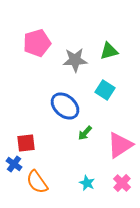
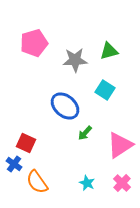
pink pentagon: moved 3 px left
red square: rotated 30 degrees clockwise
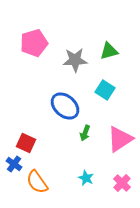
green arrow: rotated 21 degrees counterclockwise
pink triangle: moved 6 px up
cyan star: moved 1 px left, 5 px up
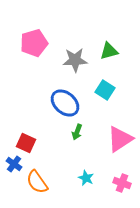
blue ellipse: moved 3 px up
green arrow: moved 8 px left, 1 px up
pink cross: rotated 24 degrees counterclockwise
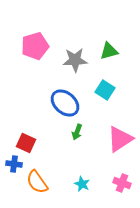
pink pentagon: moved 1 px right, 3 px down
blue cross: rotated 28 degrees counterclockwise
cyan star: moved 4 px left, 6 px down
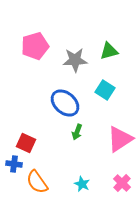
pink cross: rotated 24 degrees clockwise
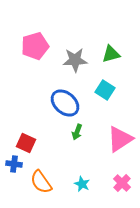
green triangle: moved 2 px right, 3 px down
orange semicircle: moved 4 px right
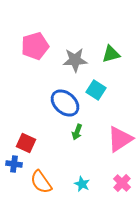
cyan square: moved 9 px left
